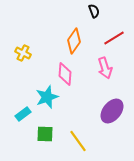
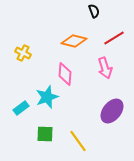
orange diamond: rotated 70 degrees clockwise
cyan rectangle: moved 2 px left, 6 px up
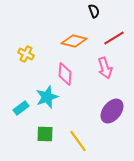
yellow cross: moved 3 px right, 1 px down
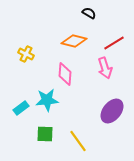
black semicircle: moved 5 px left, 2 px down; rotated 40 degrees counterclockwise
red line: moved 5 px down
cyan star: moved 3 px down; rotated 15 degrees clockwise
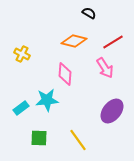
red line: moved 1 px left, 1 px up
yellow cross: moved 4 px left
pink arrow: rotated 15 degrees counterclockwise
green square: moved 6 px left, 4 px down
yellow line: moved 1 px up
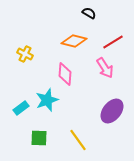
yellow cross: moved 3 px right
cyan star: rotated 15 degrees counterclockwise
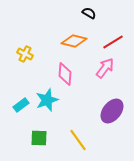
pink arrow: rotated 110 degrees counterclockwise
cyan rectangle: moved 3 px up
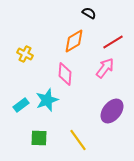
orange diamond: rotated 45 degrees counterclockwise
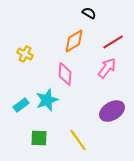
pink arrow: moved 2 px right
purple ellipse: rotated 20 degrees clockwise
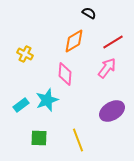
yellow line: rotated 15 degrees clockwise
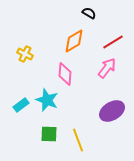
cyan star: rotated 30 degrees counterclockwise
green square: moved 10 px right, 4 px up
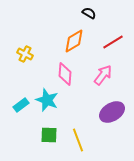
pink arrow: moved 4 px left, 7 px down
purple ellipse: moved 1 px down
green square: moved 1 px down
